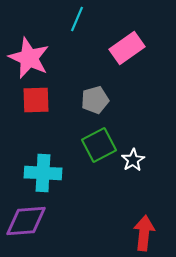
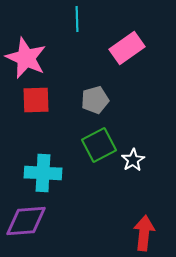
cyan line: rotated 25 degrees counterclockwise
pink star: moved 3 px left
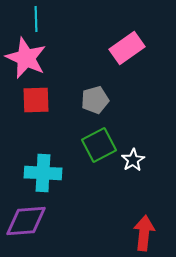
cyan line: moved 41 px left
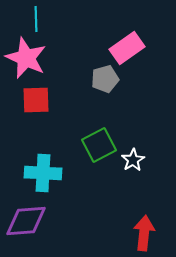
gray pentagon: moved 10 px right, 21 px up
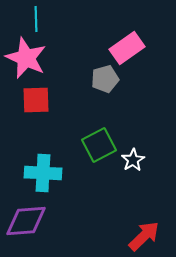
red arrow: moved 3 px down; rotated 40 degrees clockwise
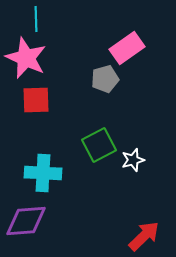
white star: rotated 15 degrees clockwise
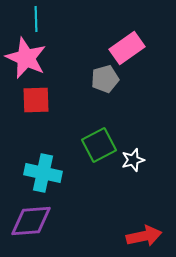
cyan cross: rotated 9 degrees clockwise
purple diamond: moved 5 px right
red arrow: rotated 32 degrees clockwise
